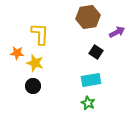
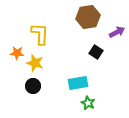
cyan rectangle: moved 13 px left, 3 px down
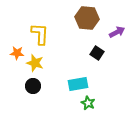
brown hexagon: moved 1 px left, 1 px down; rotated 15 degrees clockwise
black square: moved 1 px right, 1 px down
cyan rectangle: moved 1 px down
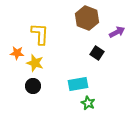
brown hexagon: rotated 15 degrees clockwise
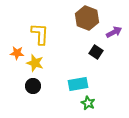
purple arrow: moved 3 px left
black square: moved 1 px left, 1 px up
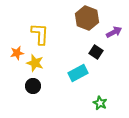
orange star: rotated 16 degrees counterclockwise
cyan rectangle: moved 11 px up; rotated 18 degrees counterclockwise
green star: moved 12 px right
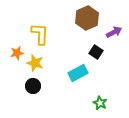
brown hexagon: rotated 15 degrees clockwise
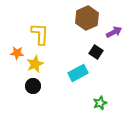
orange star: rotated 16 degrees clockwise
yellow star: moved 1 px down; rotated 30 degrees clockwise
green star: rotated 24 degrees clockwise
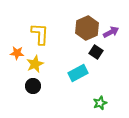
brown hexagon: moved 10 px down
purple arrow: moved 3 px left
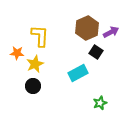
yellow L-shape: moved 2 px down
